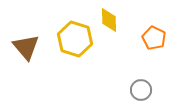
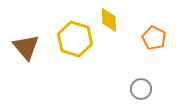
gray circle: moved 1 px up
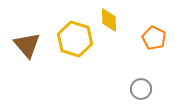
brown triangle: moved 1 px right, 2 px up
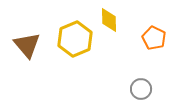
yellow hexagon: rotated 20 degrees clockwise
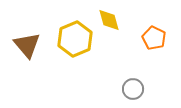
yellow diamond: rotated 15 degrees counterclockwise
gray circle: moved 8 px left
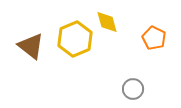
yellow diamond: moved 2 px left, 2 px down
brown triangle: moved 4 px right, 1 px down; rotated 12 degrees counterclockwise
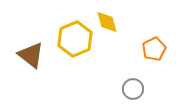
orange pentagon: moved 11 px down; rotated 20 degrees clockwise
brown triangle: moved 9 px down
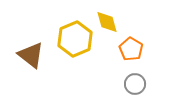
orange pentagon: moved 23 px left; rotated 15 degrees counterclockwise
gray circle: moved 2 px right, 5 px up
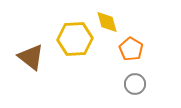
yellow hexagon: rotated 20 degrees clockwise
brown triangle: moved 2 px down
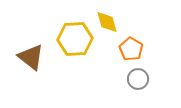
gray circle: moved 3 px right, 5 px up
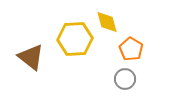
gray circle: moved 13 px left
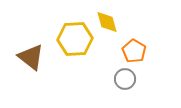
orange pentagon: moved 3 px right, 2 px down
